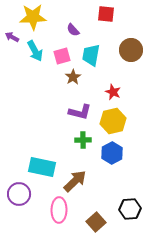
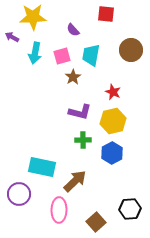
cyan arrow: moved 2 px down; rotated 40 degrees clockwise
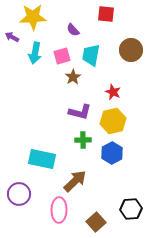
cyan rectangle: moved 8 px up
black hexagon: moved 1 px right
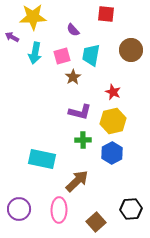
brown arrow: moved 2 px right
purple circle: moved 15 px down
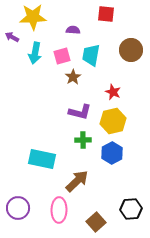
purple semicircle: rotated 136 degrees clockwise
purple circle: moved 1 px left, 1 px up
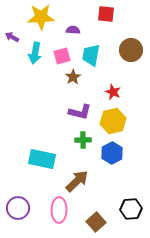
yellow star: moved 8 px right
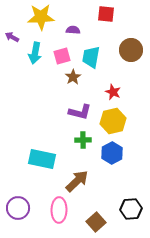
cyan trapezoid: moved 2 px down
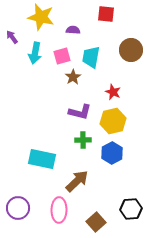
yellow star: rotated 16 degrees clockwise
purple arrow: rotated 24 degrees clockwise
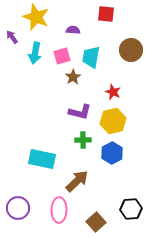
yellow star: moved 5 px left; rotated 8 degrees clockwise
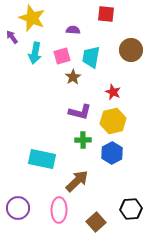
yellow star: moved 4 px left, 1 px down
